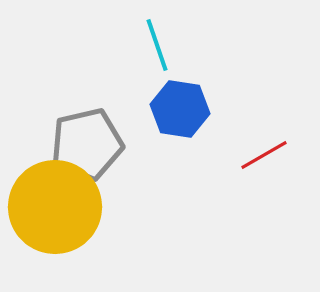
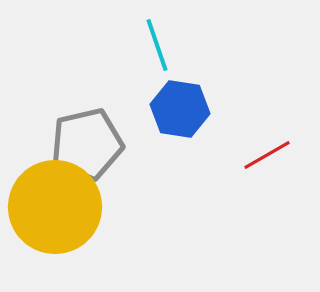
red line: moved 3 px right
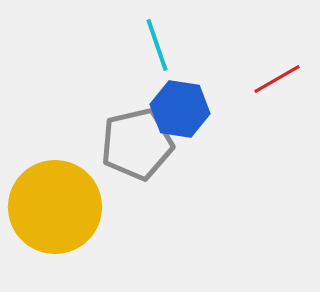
gray pentagon: moved 50 px right
red line: moved 10 px right, 76 px up
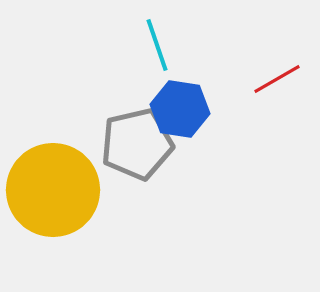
yellow circle: moved 2 px left, 17 px up
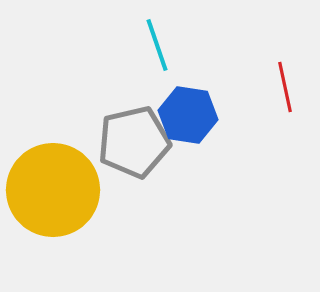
red line: moved 8 px right, 8 px down; rotated 72 degrees counterclockwise
blue hexagon: moved 8 px right, 6 px down
gray pentagon: moved 3 px left, 2 px up
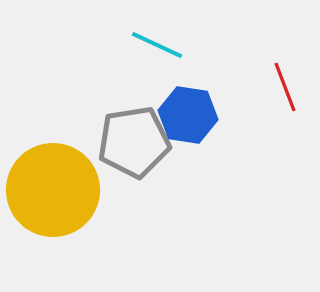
cyan line: rotated 46 degrees counterclockwise
red line: rotated 9 degrees counterclockwise
gray pentagon: rotated 4 degrees clockwise
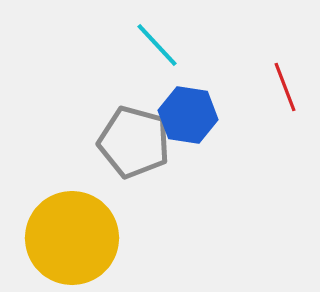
cyan line: rotated 22 degrees clockwise
gray pentagon: rotated 24 degrees clockwise
yellow circle: moved 19 px right, 48 px down
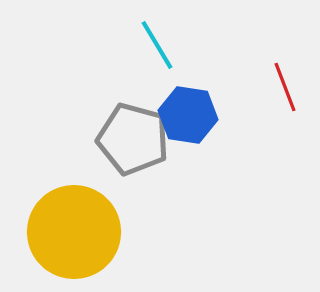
cyan line: rotated 12 degrees clockwise
gray pentagon: moved 1 px left, 3 px up
yellow circle: moved 2 px right, 6 px up
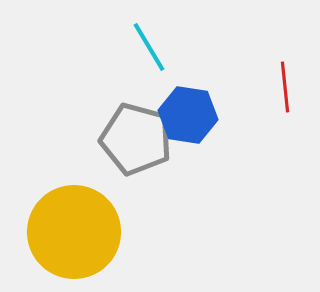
cyan line: moved 8 px left, 2 px down
red line: rotated 15 degrees clockwise
gray pentagon: moved 3 px right
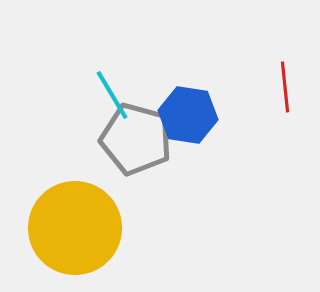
cyan line: moved 37 px left, 48 px down
yellow circle: moved 1 px right, 4 px up
